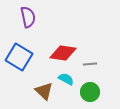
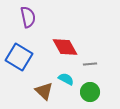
red diamond: moved 2 px right, 6 px up; rotated 52 degrees clockwise
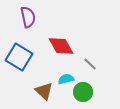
red diamond: moved 4 px left, 1 px up
gray line: rotated 48 degrees clockwise
cyan semicircle: rotated 42 degrees counterclockwise
green circle: moved 7 px left
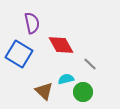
purple semicircle: moved 4 px right, 6 px down
red diamond: moved 1 px up
blue square: moved 3 px up
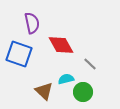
blue square: rotated 12 degrees counterclockwise
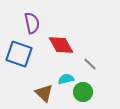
brown triangle: moved 2 px down
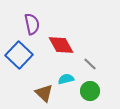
purple semicircle: moved 1 px down
blue square: moved 1 px down; rotated 24 degrees clockwise
green circle: moved 7 px right, 1 px up
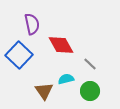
brown triangle: moved 2 px up; rotated 12 degrees clockwise
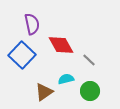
blue square: moved 3 px right
gray line: moved 1 px left, 4 px up
brown triangle: moved 1 px down; rotated 30 degrees clockwise
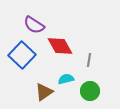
purple semicircle: moved 2 px right, 1 px down; rotated 135 degrees clockwise
red diamond: moved 1 px left, 1 px down
gray line: rotated 56 degrees clockwise
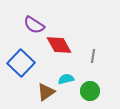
red diamond: moved 1 px left, 1 px up
blue square: moved 1 px left, 8 px down
gray line: moved 4 px right, 4 px up
brown triangle: moved 2 px right
